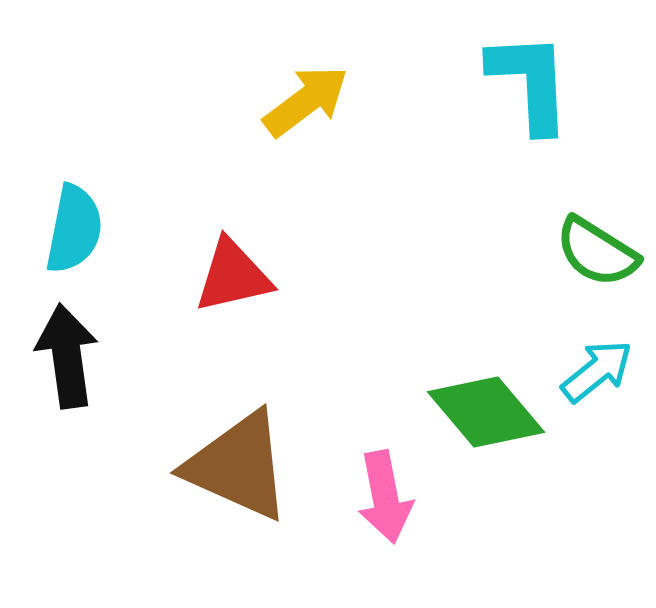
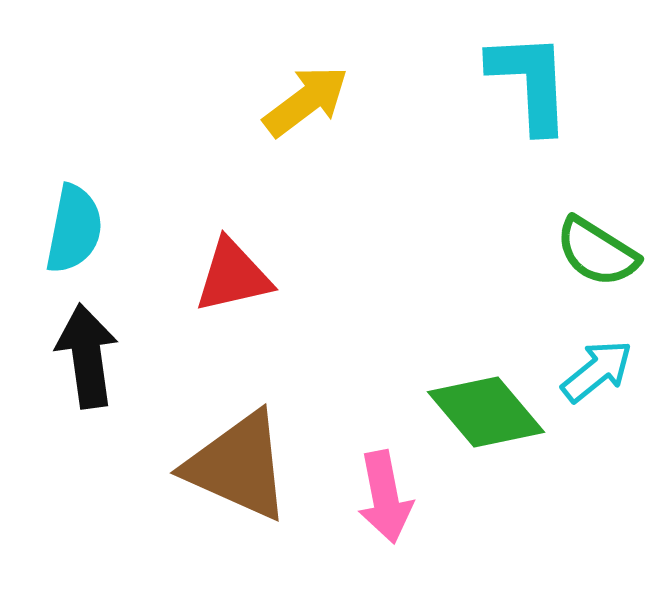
black arrow: moved 20 px right
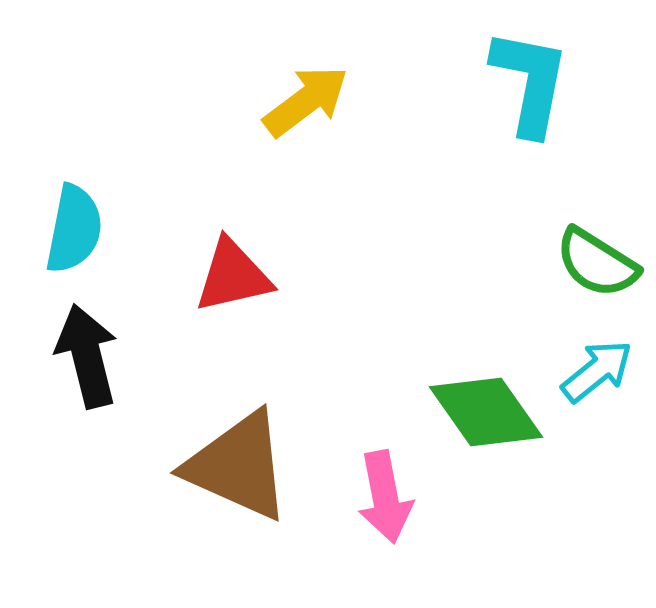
cyan L-shape: rotated 14 degrees clockwise
green semicircle: moved 11 px down
black arrow: rotated 6 degrees counterclockwise
green diamond: rotated 5 degrees clockwise
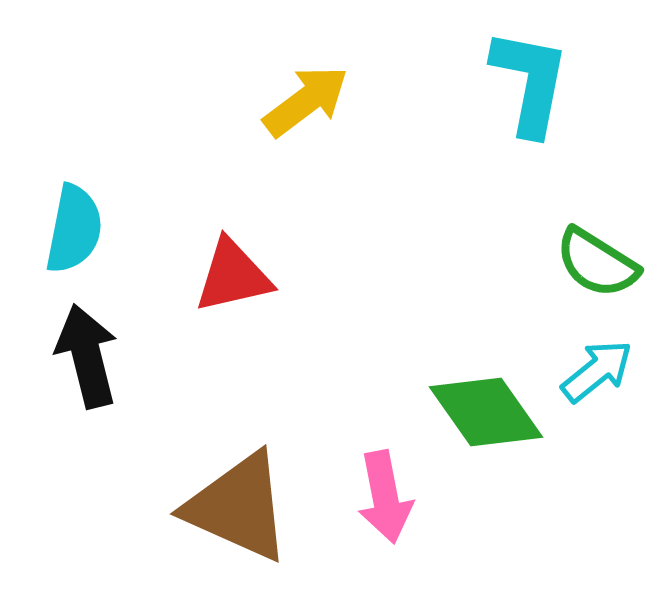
brown triangle: moved 41 px down
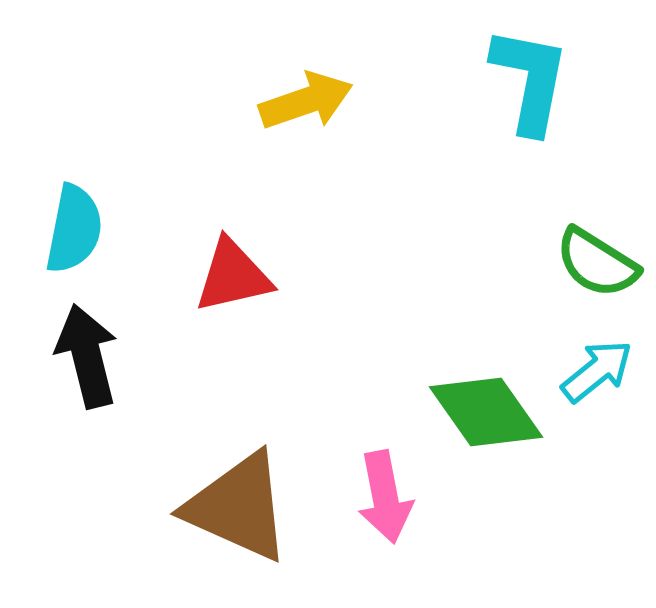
cyan L-shape: moved 2 px up
yellow arrow: rotated 18 degrees clockwise
